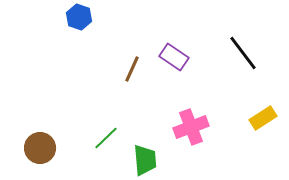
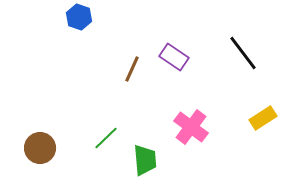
pink cross: rotated 32 degrees counterclockwise
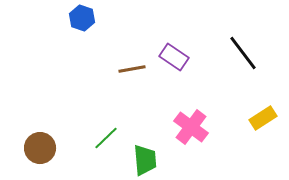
blue hexagon: moved 3 px right, 1 px down
brown line: rotated 56 degrees clockwise
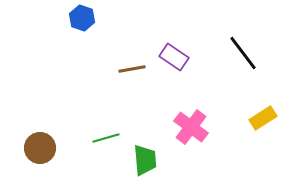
green line: rotated 28 degrees clockwise
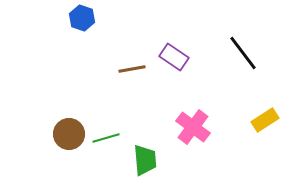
yellow rectangle: moved 2 px right, 2 px down
pink cross: moved 2 px right
brown circle: moved 29 px right, 14 px up
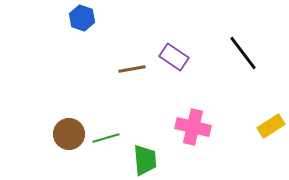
yellow rectangle: moved 6 px right, 6 px down
pink cross: rotated 24 degrees counterclockwise
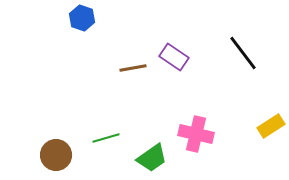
brown line: moved 1 px right, 1 px up
pink cross: moved 3 px right, 7 px down
brown circle: moved 13 px left, 21 px down
green trapezoid: moved 7 px right, 2 px up; rotated 60 degrees clockwise
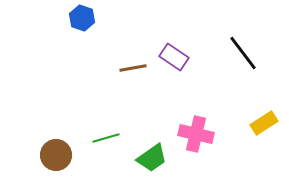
yellow rectangle: moved 7 px left, 3 px up
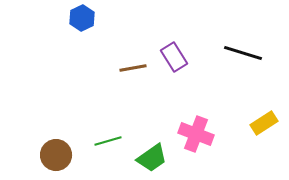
blue hexagon: rotated 15 degrees clockwise
black line: rotated 36 degrees counterclockwise
purple rectangle: rotated 24 degrees clockwise
pink cross: rotated 8 degrees clockwise
green line: moved 2 px right, 3 px down
